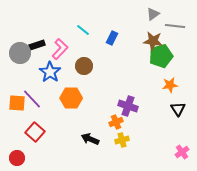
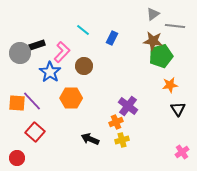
pink L-shape: moved 2 px right, 3 px down
purple line: moved 2 px down
purple cross: rotated 18 degrees clockwise
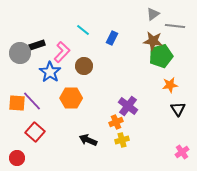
black arrow: moved 2 px left, 1 px down
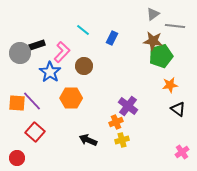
black triangle: rotated 21 degrees counterclockwise
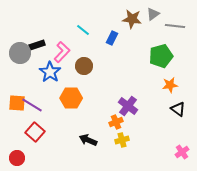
brown star: moved 21 px left, 22 px up
purple line: moved 4 px down; rotated 15 degrees counterclockwise
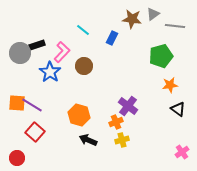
orange hexagon: moved 8 px right, 17 px down; rotated 15 degrees clockwise
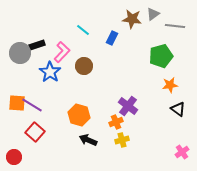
red circle: moved 3 px left, 1 px up
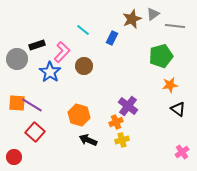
brown star: rotated 30 degrees counterclockwise
gray circle: moved 3 px left, 6 px down
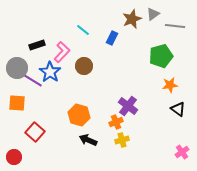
gray circle: moved 9 px down
purple line: moved 25 px up
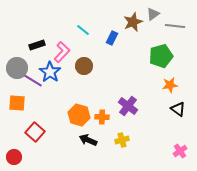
brown star: moved 1 px right, 3 px down
orange cross: moved 14 px left, 5 px up; rotated 24 degrees clockwise
pink cross: moved 2 px left, 1 px up
